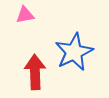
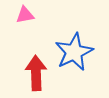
red arrow: moved 1 px right, 1 px down
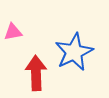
pink triangle: moved 12 px left, 17 px down
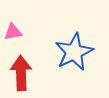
red arrow: moved 15 px left
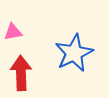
blue star: moved 1 px down
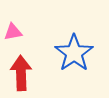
blue star: rotated 9 degrees counterclockwise
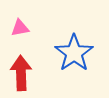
pink triangle: moved 7 px right, 4 px up
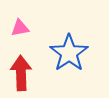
blue star: moved 5 px left
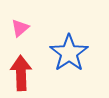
pink triangle: rotated 30 degrees counterclockwise
